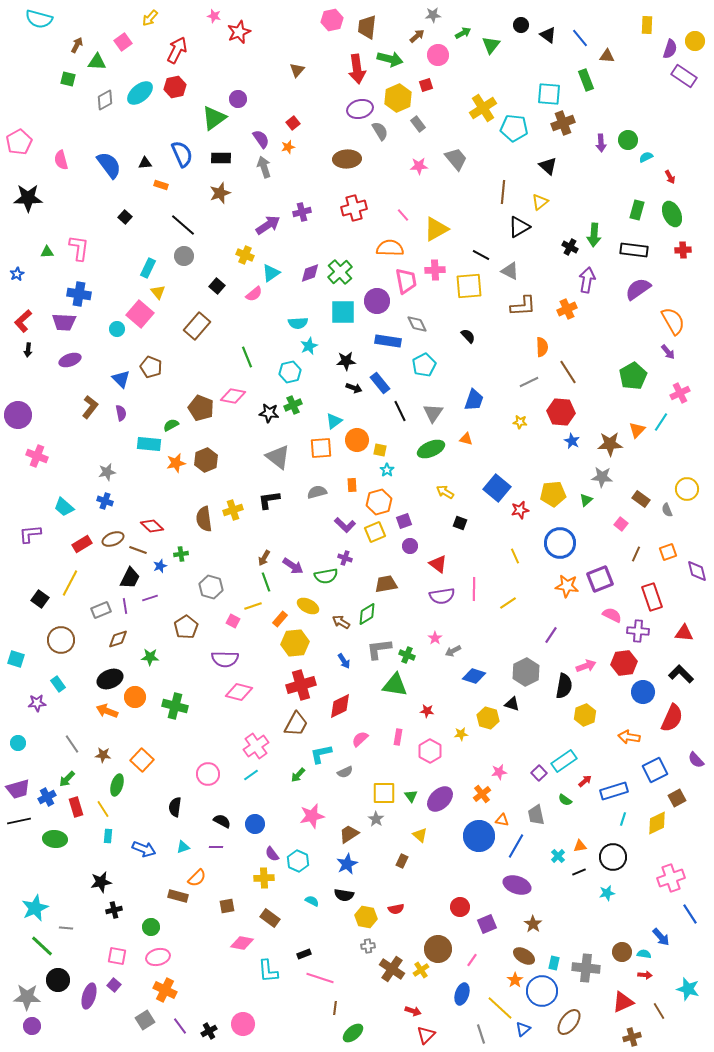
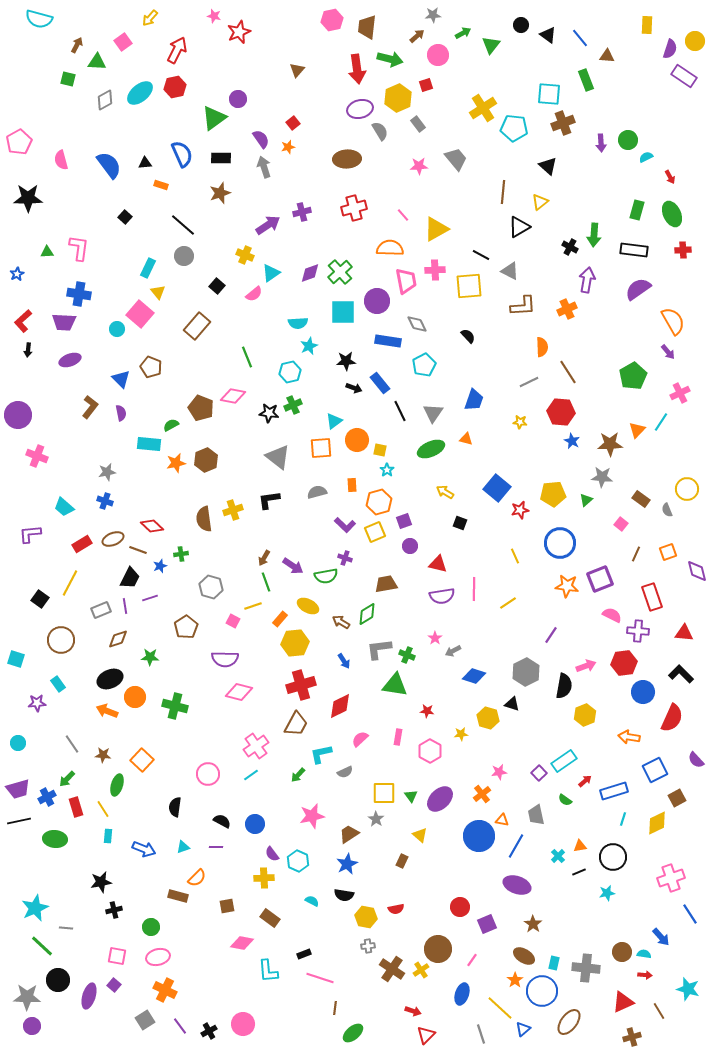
red triangle at (438, 564): rotated 24 degrees counterclockwise
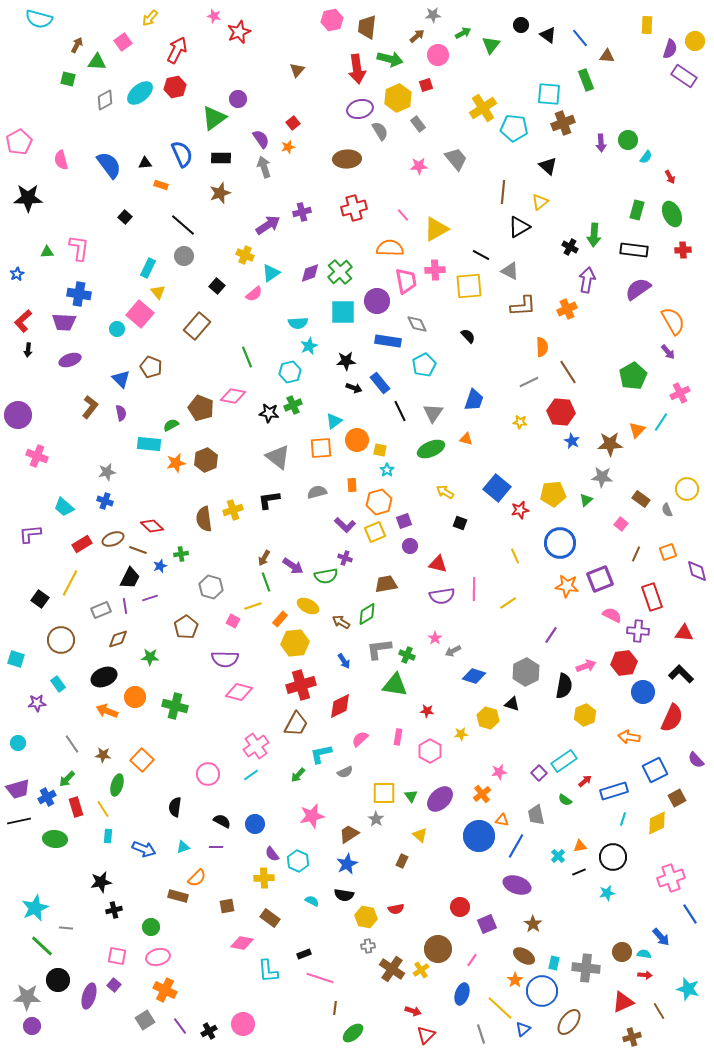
cyan semicircle at (646, 157): rotated 152 degrees clockwise
black ellipse at (110, 679): moved 6 px left, 2 px up
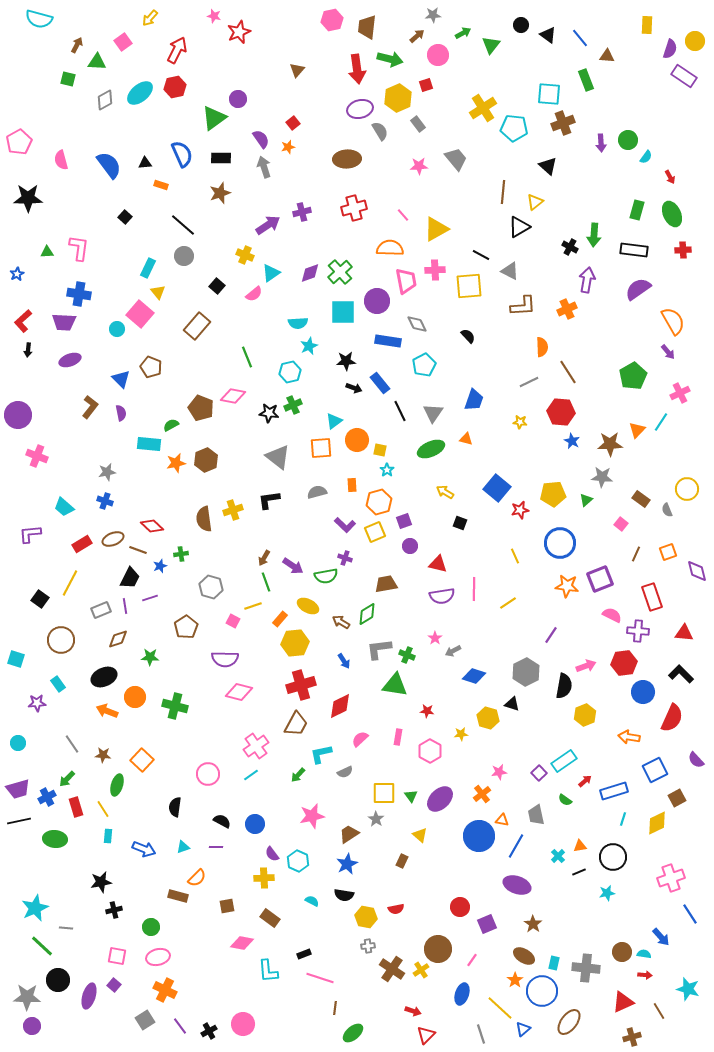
yellow triangle at (540, 202): moved 5 px left
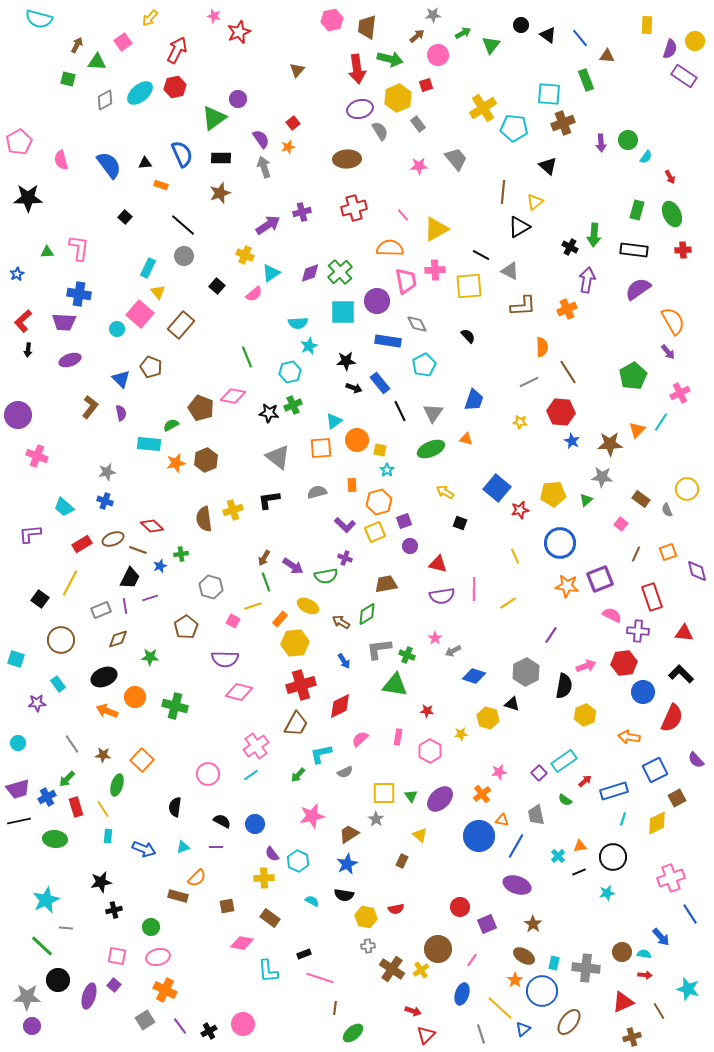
brown rectangle at (197, 326): moved 16 px left, 1 px up
cyan star at (35, 908): moved 11 px right, 8 px up
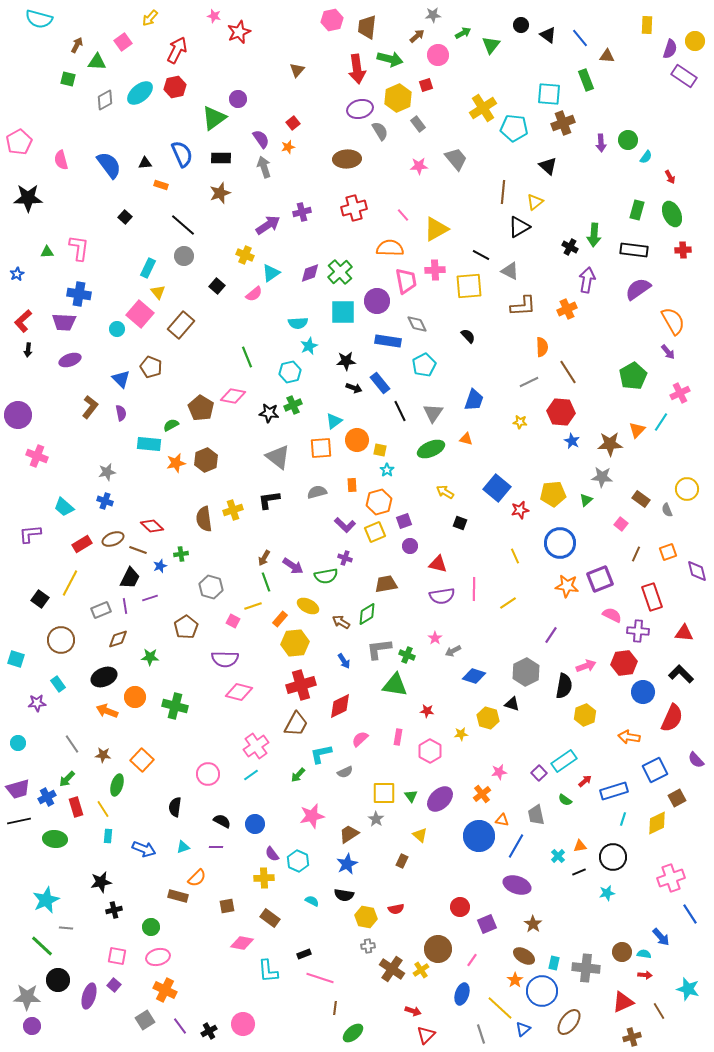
brown pentagon at (201, 408): rotated 10 degrees clockwise
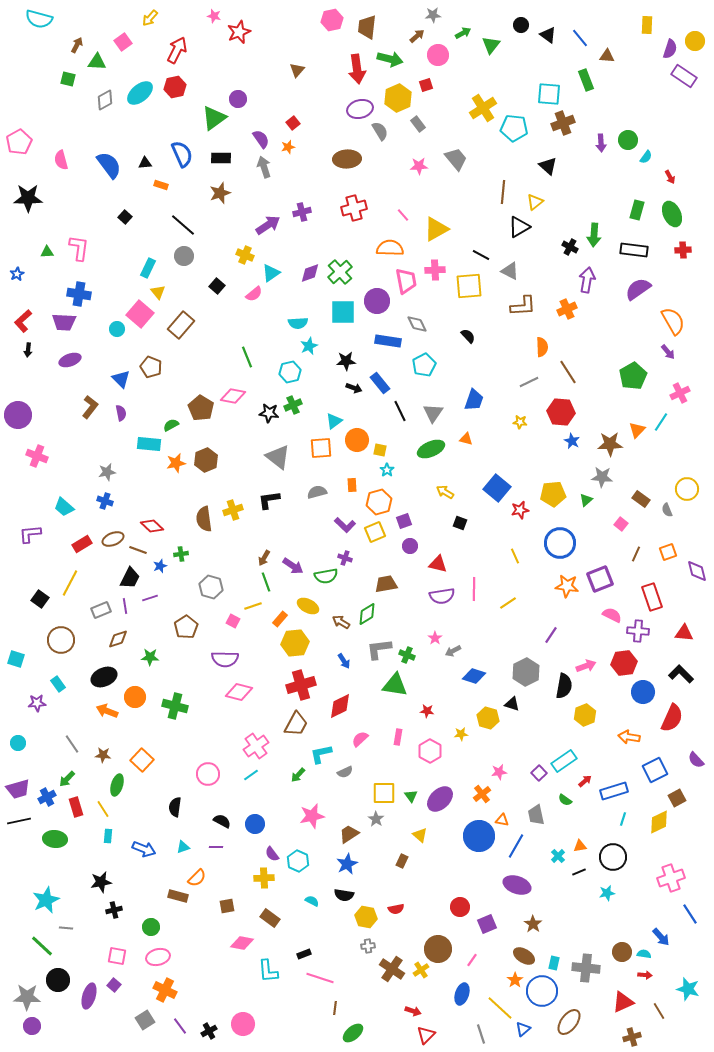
yellow diamond at (657, 823): moved 2 px right, 1 px up
